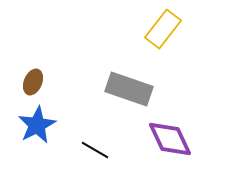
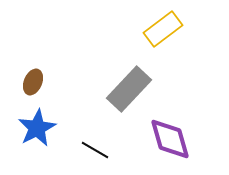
yellow rectangle: rotated 15 degrees clockwise
gray rectangle: rotated 66 degrees counterclockwise
blue star: moved 3 px down
purple diamond: rotated 9 degrees clockwise
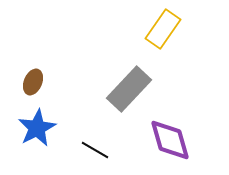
yellow rectangle: rotated 18 degrees counterclockwise
purple diamond: moved 1 px down
